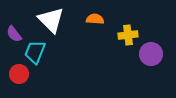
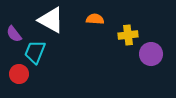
white triangle: rotated 16 degrees counterclockwise
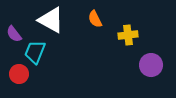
orange semicircle: rotated 120 degrees counterclockwise
purple circle: moved 11 px down
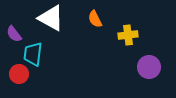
white triangle: moved 2 px up
cyan trapezoid: moved 2 px left, 2 px down; rotated 15 degrees counterclockwise
purple circle: moved 2 px left, 2 px down
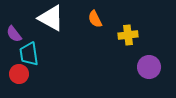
cyan trapezoid: moved 4 px left; rotated 15 degrees counterclockwise
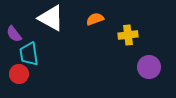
orange semicircle: rotated 96 degrees clockwise
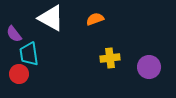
yellow cross: moved 18 px left, 23 px down
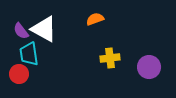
white triangle: moved 7 px left, 11 px down
purple semicircle: moved 7 px right, 3 px up
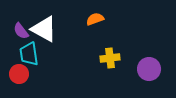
purple circle: moved 2 px down
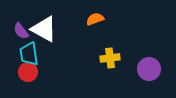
red circle: moved 9 px right, 2 px up
